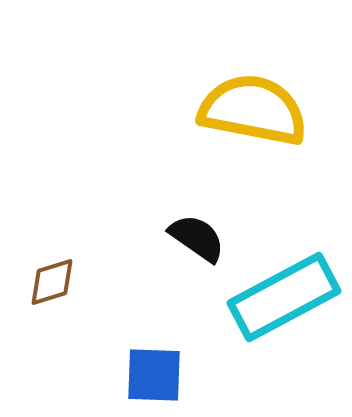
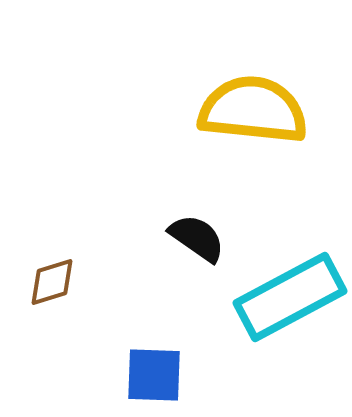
yellow semicircle: rotated 5 degrees counterclockwise
cyan rectangle: moved 6 px right
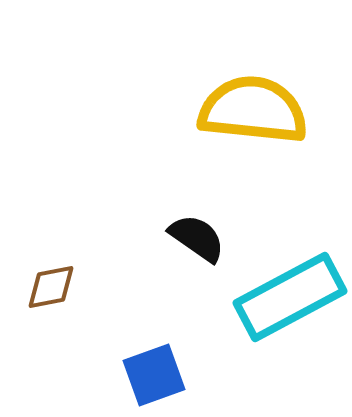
brown diamond: moved 1 px left, 5 px down; rotated 6 degrees clockwise
blue square: rotated 22 degrees counterclockwise
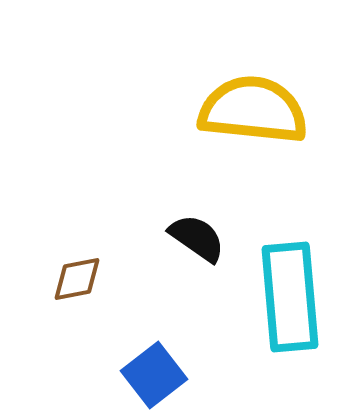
brown diamond: moved 26 px right, 8 px up
cyan rectangle: rotated 67 degrees counterclockwise
blue square: rotated 18 degrees counterclockwise
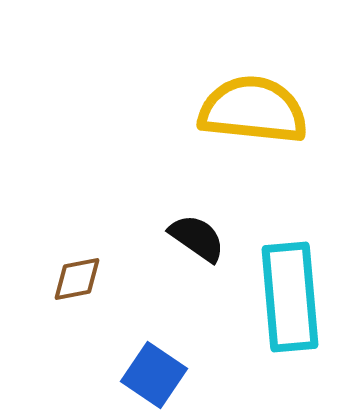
blue square: rotated 18 degrees counterclockwise
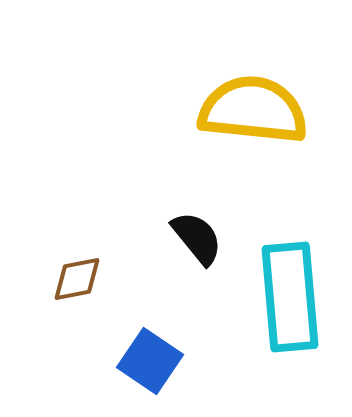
black semicircle: rotated 16 degrees clockwise
blue square: moved 4 px left, 14 px up
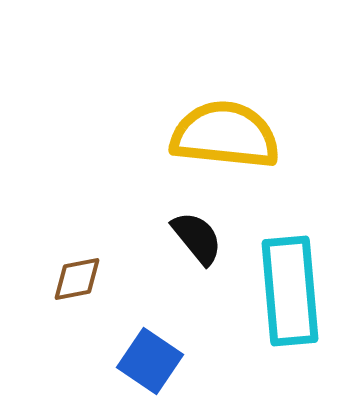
yellow semicircle: moved 28 px left, 25 px down
cyan rectangle: moved 6 px up
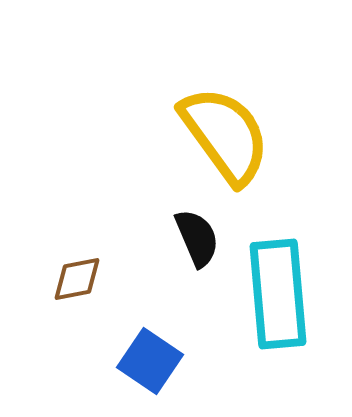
yellow semicircle: rotated 48 degrees clockwise
black semicircle: rotated 16 degrees clockwise
cyan rectangle: moved 12 px left, 3 px down
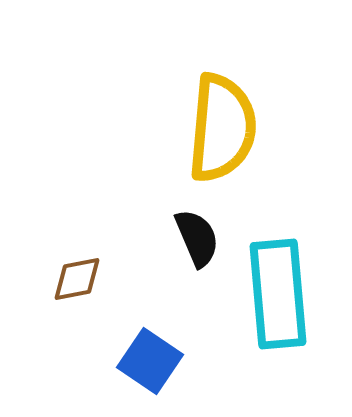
yellow semicircle: moved 3 px left, 7 px up; rotated 41 degrees clockwise
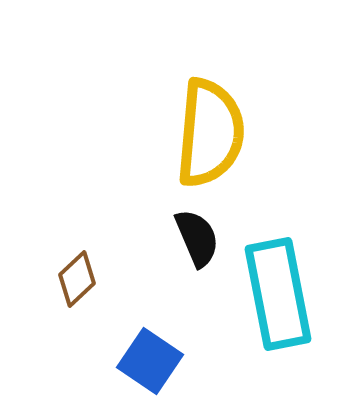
yellow semicircle: moved 12 px left, 5 px down
brown diamond: rotated 32 degrees counterclockwise
cyan rectangle: rotated 6 degrees counterclockwise
